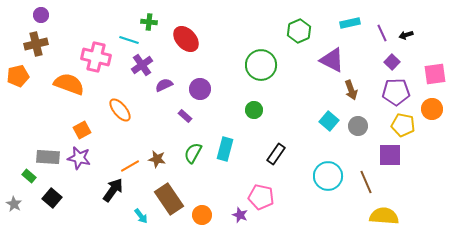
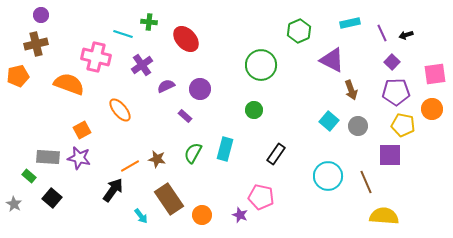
cyan line at (129, 40): moved 6 px left, 6 px up
purple semicircle at (164, 85): moved 2 px right, 1 px down
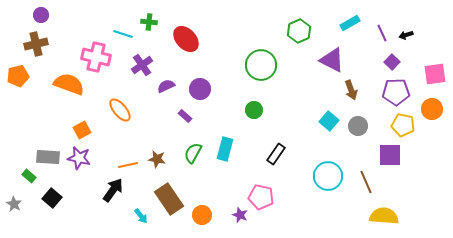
cyan rectangle at (350, 23): rotated 18 degrees counterclockwise
orange line at (130, 166): moved 2 px left, 1 px up; rotated 18 degrees clockwise
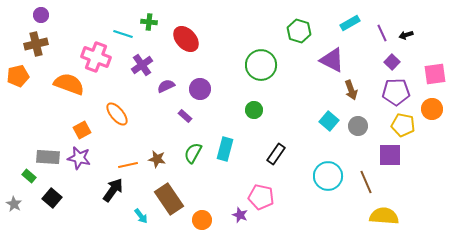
green hexagon at (299, 31): rotated 20 degrees counterclockwise
pink cross at (96, 57): rotated 8 degrees clockwise
orange ellipse at (120, 110): moved 3 px left, 4 px down
orange circle at (202, 215): moved 5 px down
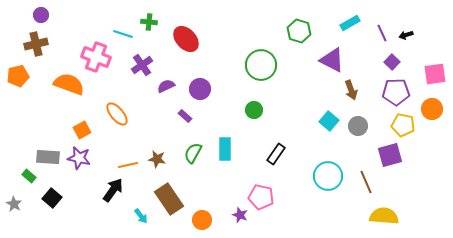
cyan rectangle at (225, 149): rotated 15 degrees counterclockwise
purple square at (390, 155): rotated 15 degrees counterclockwise
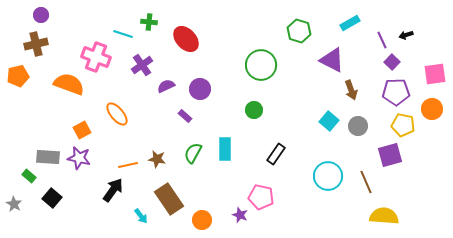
purple line at (382, 33): moved 7 px down
